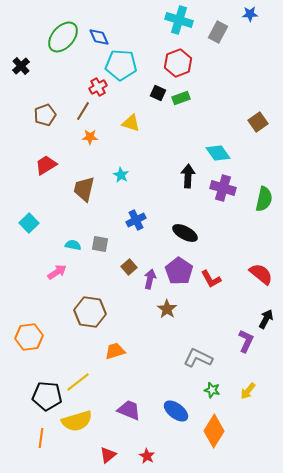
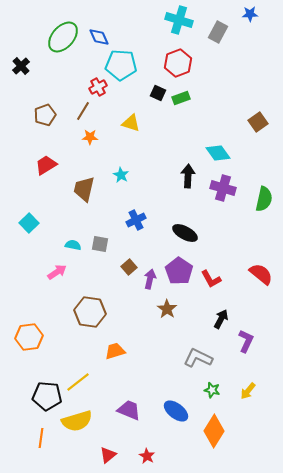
black arrow at (266, 319): moved 45 px left
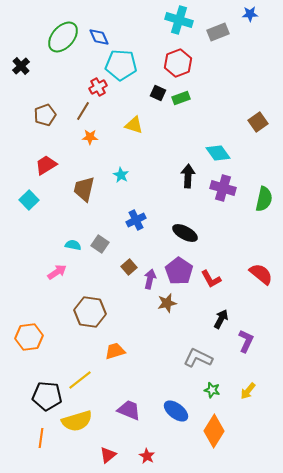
gray rectangle at (218, 32): rotated 40 degrees clockwise
yellow triangle at (131, 123): moved 3 px right, 2 px down
cyan square at (29, 223): moved 23 px up
gray square at (100, 244): rotated 24 degrees clockwise
brown star at (167, 309): moved 6 px up; rotated 24 degrees clockwise
yellow line at (78, 382): moved 2 px right, 2 px up
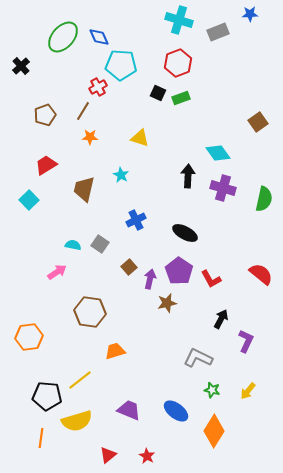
yellow triangle at (134, 125): moved 6 px right, 13 px down
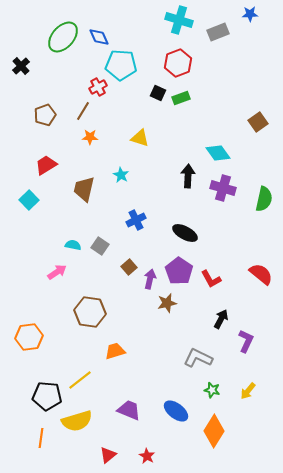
gray square at (100, 244): moved 2 px down
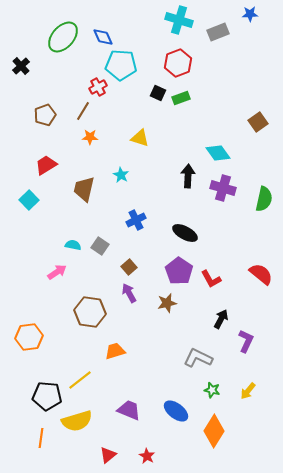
blue diamond at (99, 37): moved 4 px right
purple arrow at (150, 279): moved 21 px left, 14 px down; rotated 42 degrees counterclockwise
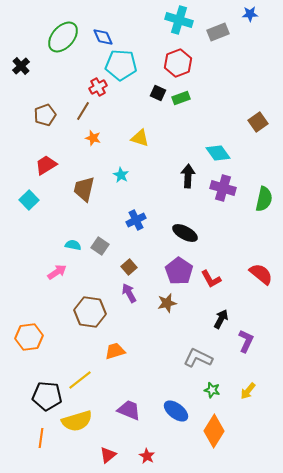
orange star at (90, 137): moved 3 px right, 1 px down; rotated 14 degrees clockwise
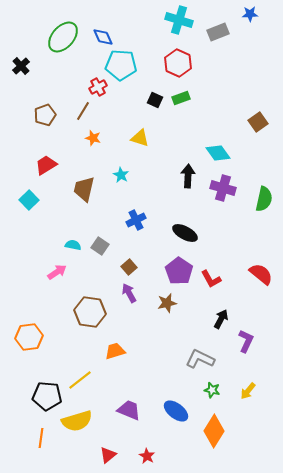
red hexagon at (178, 63): rotated 16 degrees counterclockwise
black square at (158, 93): moved 3 px left, 7 px down
gray L-shape at (198, 358): moved 2 px right, 1 px down
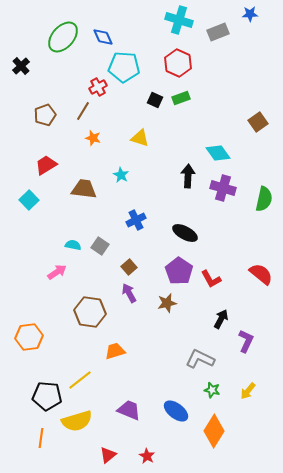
cyan pentagon at (121, 65): moved 3 px right, 2 px down
brown trapezoid at (84, 189): rotated 84 degrees clockwise
